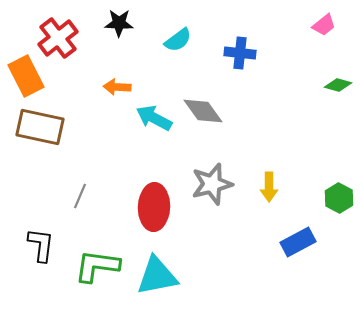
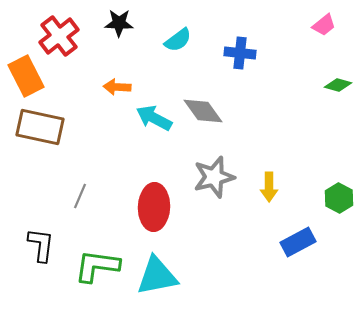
red cross: moved 1 px right, 2 px up
gray star: moved 2 px right, 7 px up
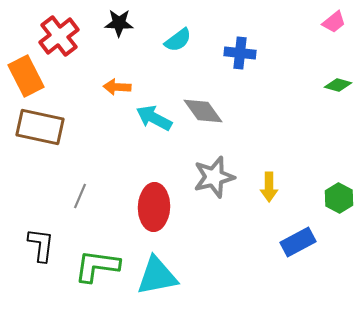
pink trapezoid: moved 10 px right, 3 px up
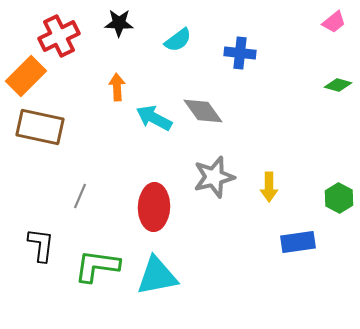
red cross: rotated 12 degrees clockwise
orange rectangle: rotated 72 degrees clockwise
orange arrow: rotated 84 degrees clockwise
blue rectangle: rotated 20 degrees clockwise
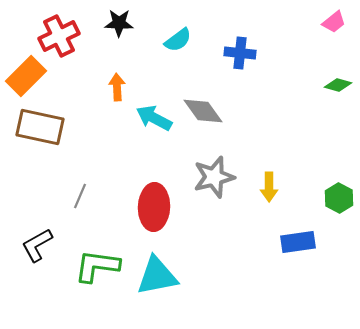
black L-shape: moved 4 px left; rotated 126 degrees counterclockwise
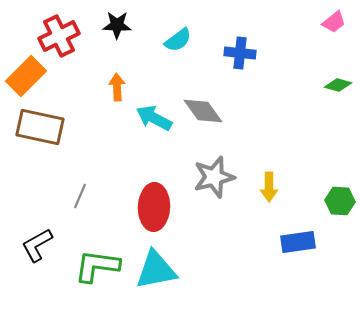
black star: moved 2 px left, 2 px down
green hexagon: moved 1 px right, 3 px down; rotated 24 degrees counterclockwise
cyan triangle: moved 1 px left, 6 px up
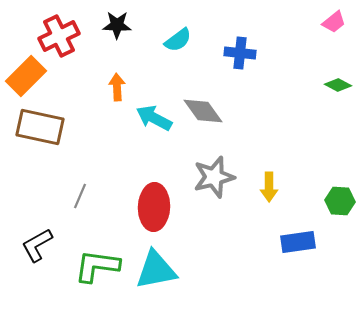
green diamond: rotated 12 degrees clockwise
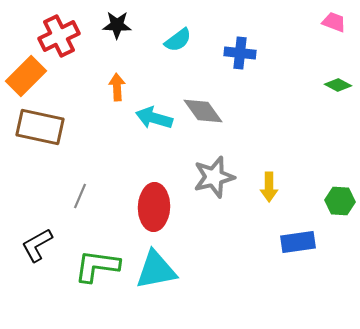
pink trapezoid: rotated 120 degrees counterclockwise
cyan arrow: rotated 12 degrees counterclockwise
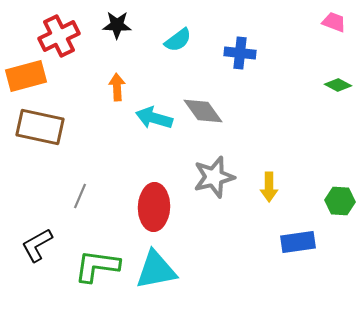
orange rectangle: rotated 30 degrees clockwise
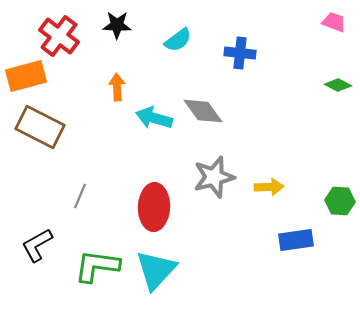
red cross: rotated 27 degrees counterclockwise
brown rectangle: rotated 15 degrees clockwise
yellow arrow: rotated 92 degrees counterclockwise
blue rectangle: moved 2 px left, 2 px up
cyan triangle: rotated 36 degrees counterclockwise
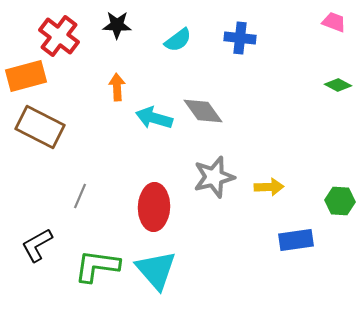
blue cross: moved 15 px up
cyan triangle: rotated 24 degrees counterclockwise
